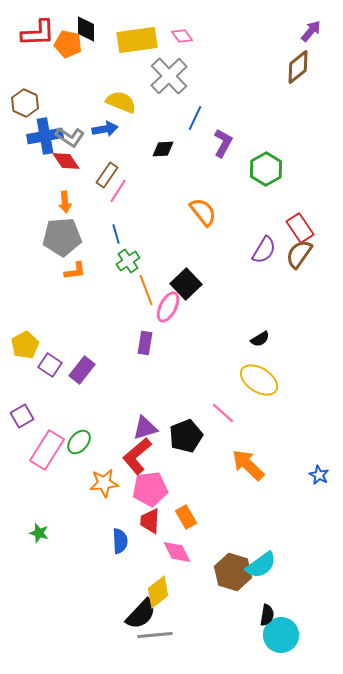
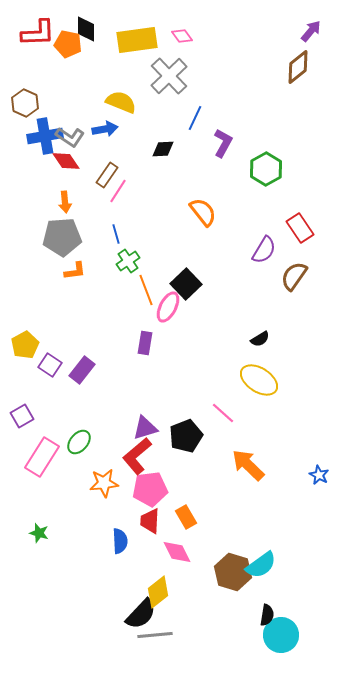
brown semicircle at (299, 254): moved 5 px left, 22 px down
pink rectangle at (47, 450): moved 5 px left, 7 px down
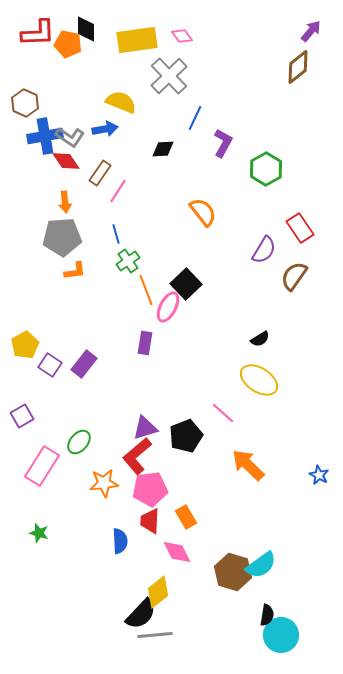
brown rectangle at (107, 175): moved 7 px left, 2 px up
purple rectangle at (82, 370): moved 2 px right, 6 px up
pink rectangle at (42, 457): moved 9 px down
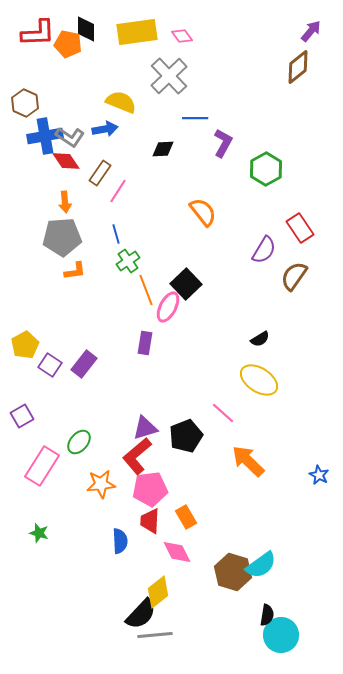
yellow rectangle at (137, 40): moved 8 px up
blue line at (195, 118): rotated 65 degrees clockwise
orange arrow at (248, 465): moved 4 px up
orange star at (104, 483): moved 3 px left, 1 px down
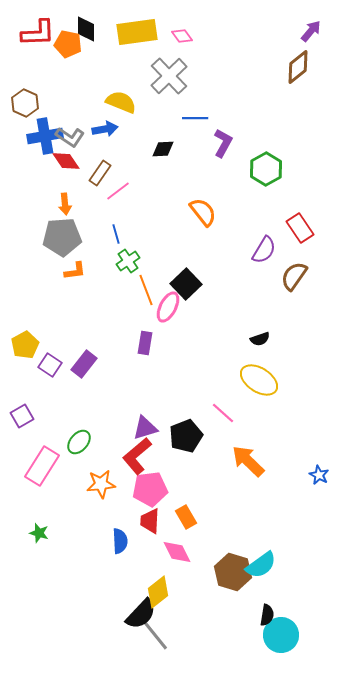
pink line at (118, 191): rotated 20 degrees clockwise
orange arrow at (65, 202): moved 2 px down
black semicircle at (260, 339): rotated 12 degrees clockwise
gray line at (155, 635): rotated 56 degrees clockwise
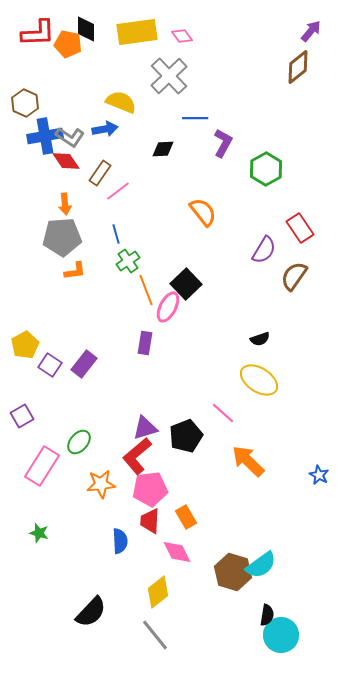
black semicircle at (141, 614): moved 50 px left, 2 px up
